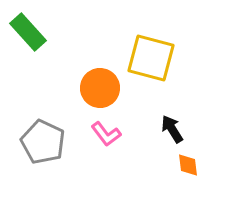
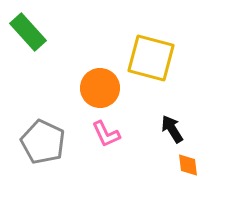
pink L-shape: rotated 12 degrees clockwise
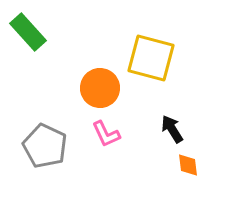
gray pentagon: moved 2 px right, 4 px down
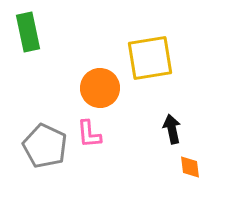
green rectangle: rotated 30 degrees clockwise
yellow square: moved 1 px left; rotated 24 degrees counterclockwise
black arrow: rotated 20 degrees clockwise
pink L-shape: moved 17 px left; rotated 20 degrees clockwise
orange diamond: moved 2 px right, 2 px down
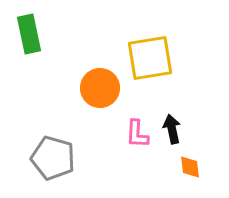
green rectangle: moved 1 px right, 2 px down
pink L-shape: moved 48 px right; rotated 8 degrees clockwise
gray pentagon: moved 8 px right, 12 px down; rotated 9 degrees counterclockwise
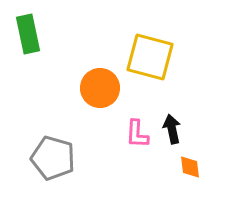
green rectangle: moved 1 px left
yellow square: moved 1 px up; rotated 24 degrees clockwise
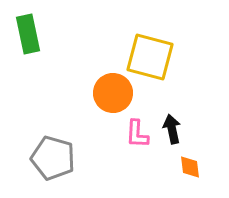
orange circle: moved 13 px right, 5 px down
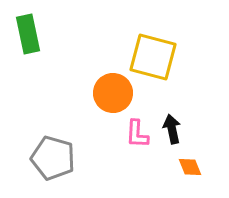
yellow square: moved 3 px right
orange diamond: rotated 15 degrees counterclockwise
